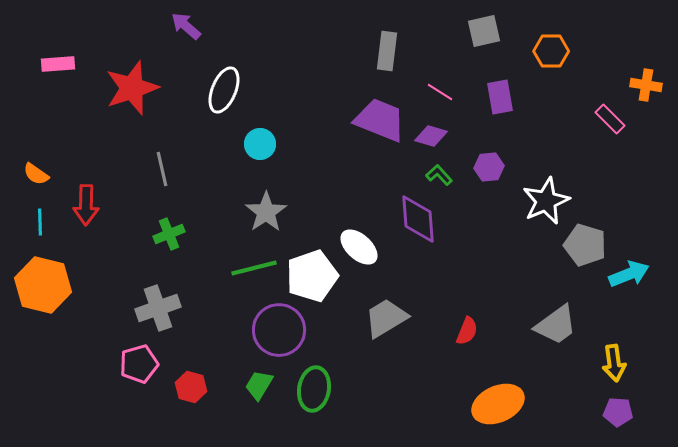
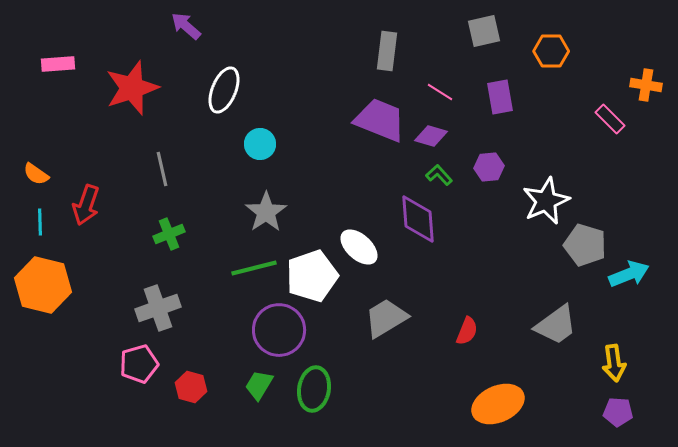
red arrow at (86, 205): rotated 18 degrees clockwise
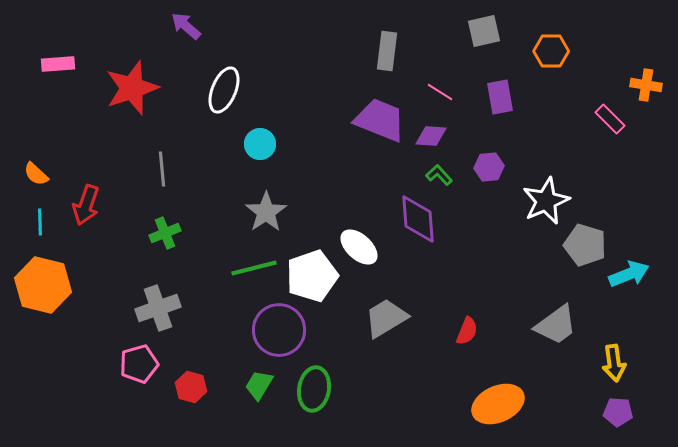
purple diamond at (431, 136): rotated 12 degrees counterclockwise
gray line at (162, 169): rotated 8 degrees clockwise
orange semicircle at (36, 174): rotated 8 degrees clockwise
green cross at (169, 234): moved 4 px left, 1 px up
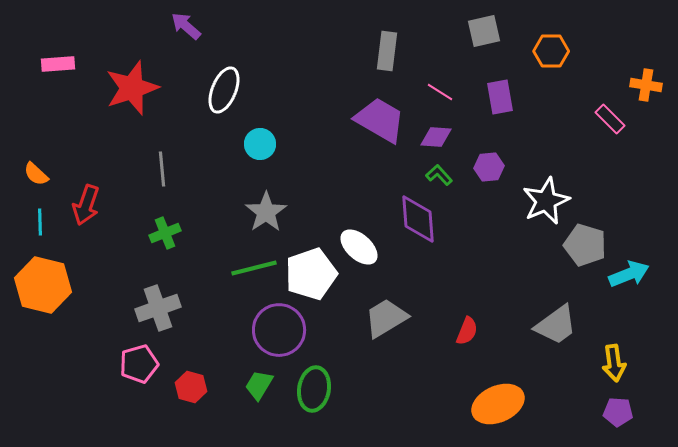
purple trapezoid at (380, 120): rotated 8 degrees clockwise
purple diamond at (431, 136): moved 5 px right, 1 px down
white pentagon at (312, 276): moved 1 px left, 2 px up
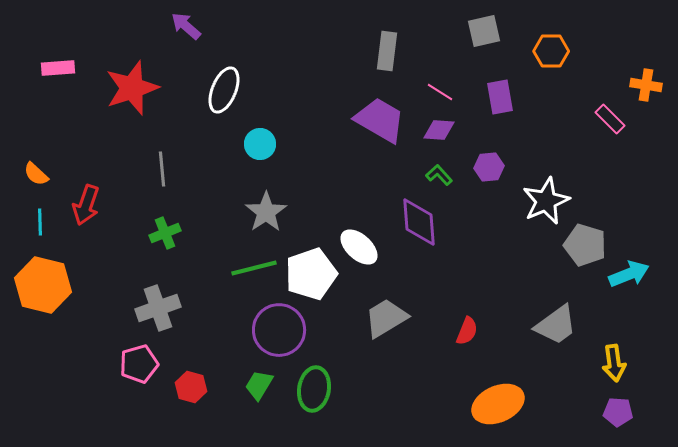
pink rectangle at (58, 64): moved 4 px down
purple diamond at (436, 137): moved 3 px right, 7 px up
purple diamond at (418, 219): moved 1 px right, 3 px down
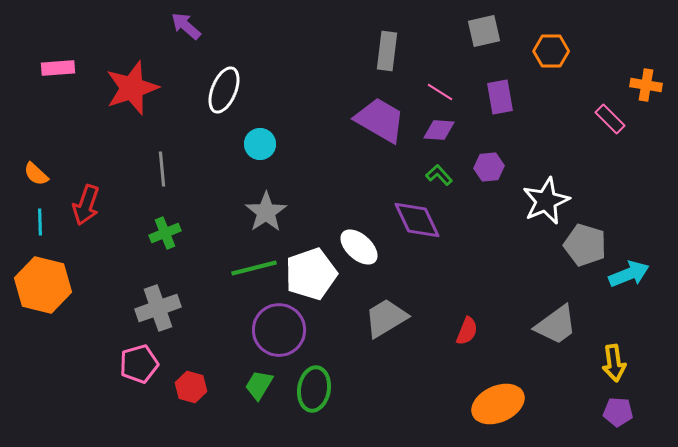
purple diamond at (419, 222): moved 2 px left, 2 px up; rotated 21 degrees counterclockwise
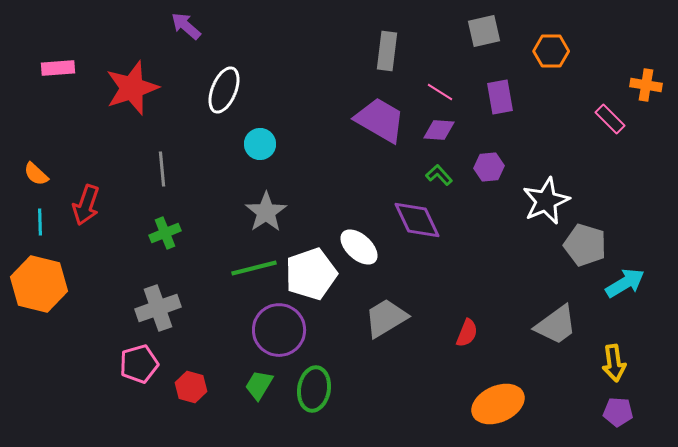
cyan arrow at (629, 274): moved 4 px left, 9 px down; rotated 9 degrees counterclockwise
orange hexagon at (43, 285): moved 4 px left, 1 px up
red semicircle at (467, 331): moved 2 px down
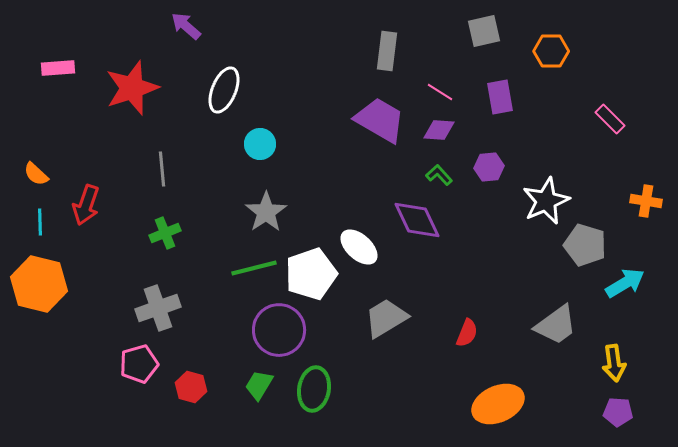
orange cross at (646, 85): moved 116 px down
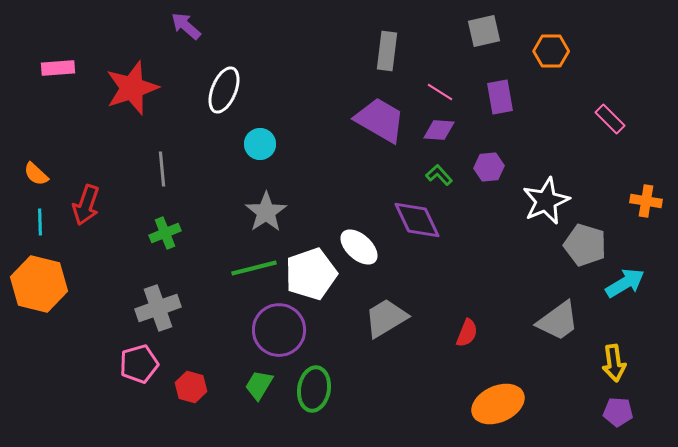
gray trapezoid at (556, 325): moved 2 px right, 4 px up
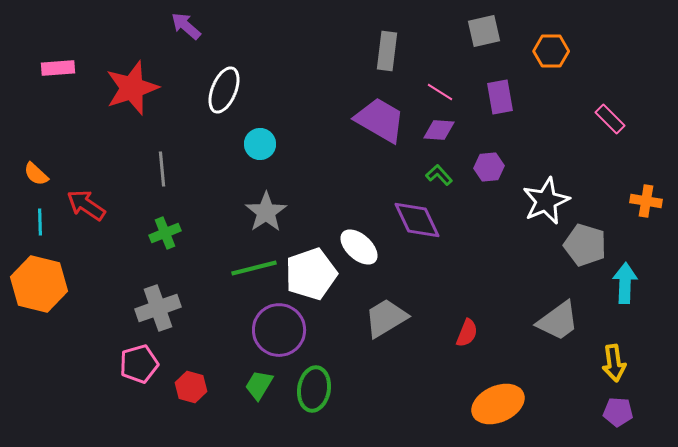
red arrow at (86, 205): rotated 105 degrees clockwise
cyan arrow at (625, 283): rotated 57 degrees counterclockwise
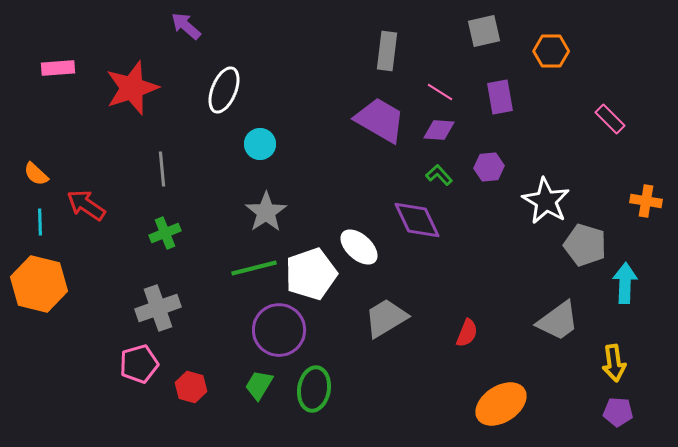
white star at (546, 201): rotated 18 degrees counterclockwise
orange ellipse at (498, 404): moved 3 px right; rotated 9 degrees counterclockwise
